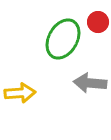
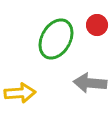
red circle: moved 1 px left, 3 px down
green ellipse: moved 7 px left
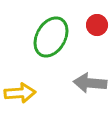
green ellipse: moved 5 px left, 2 px up
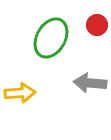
green ellipse: moved 1 px down
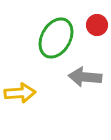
green ellipse: moved 5 px right
gray arrow: moved 5 px left, 6 px up
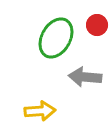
yellow arrow: moved 20 px right, 18 px down
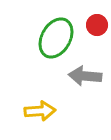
gray arrow: moved 1 px up
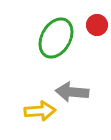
gray arrow: moved 13 px left, 16 px down
